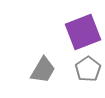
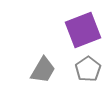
purple square: moved 2 px up
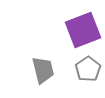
gray trapezoid: rotated 44 degrees counterclockwise
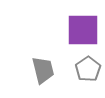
purple square: rotated 21 degrees clockwise
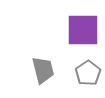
gray pentagon: moved 4 px down
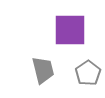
purple square: moved 13 px left
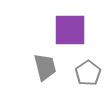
gray trapezoid: moved 2 px right, 3 px up
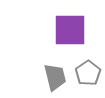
gray trapezoid: moved 10 px right, 10 px down
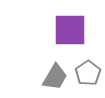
gray trapezoid: rotated 44 degrees clockwise
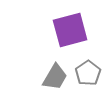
purple square: rotated 15 degrees counterclockwise
